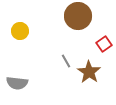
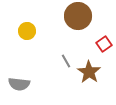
yellow circle: moved 7 px right
gray semicircle: moved 2 px right, 1 px down
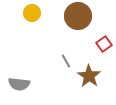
yellow circle: moved 5 px right, 18 px up
brown star: moved 4 px down
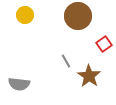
yellow circle: moved 7 px left, 2 px down
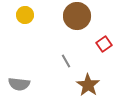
brown circle: moved 1 px left
brown star: moved 1 px left, 9 px down
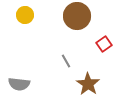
brown star: moved 1 px up
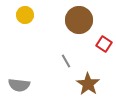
brown circle: moved 2 px right, 4 px down
red square: rotated 21 degrees counterclockwise
gray semicircle: moved 1 px down
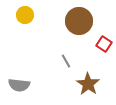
brown circle: moved 1 px down
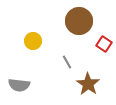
yellow circle: moved 8 px right, 26 px down
gray line: moved 1 px right, 1 px down
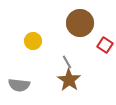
brown circle: moved 1 px right, 2 px down
red square: moved 1 px right, 1 px down
brown star: moved 19 px left, 4 px up
